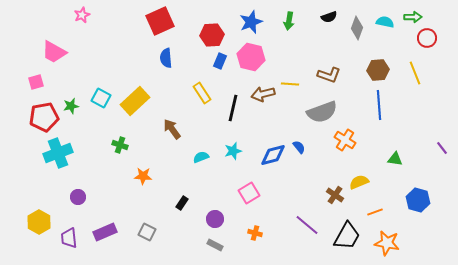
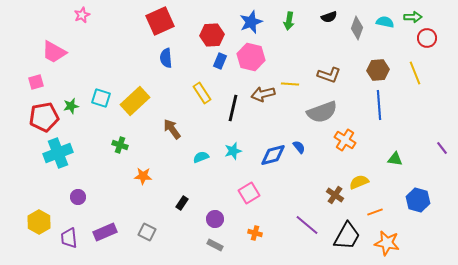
cyan square at (101, 98): rotated 12 degrees counterclockwise
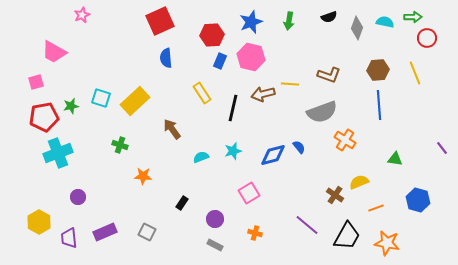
orange line at (375, 212): moved 1 px right, 4 px up
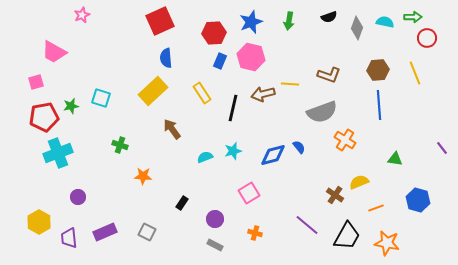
red hexagon at (212, 35): moved 2 px right, 2 px up
yellow rectangle at (135, 101): moved 18 px right, 10 px up
cyan semicircle at (201, 157): moved 4 px right
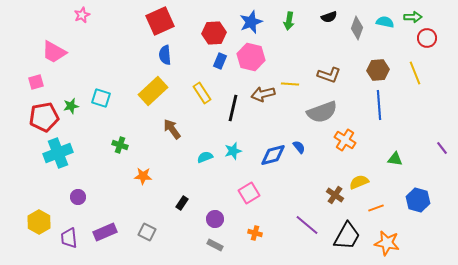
blue semicircle at (166, 58): moved 1 px left, 3 px up
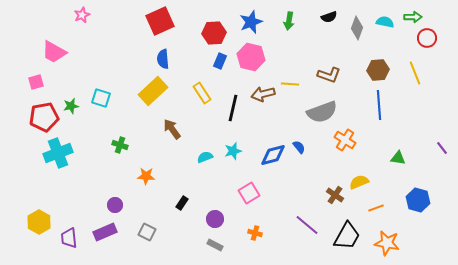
blue semicircle at (165, 55): moved 2 px left, 4 px down
green triangle at (395, 159): moved 3 px right, 1 px up
orange star at (143, 176): moved 3 px right
purple circle at (78, 197): moved 37 px right, 8 px down
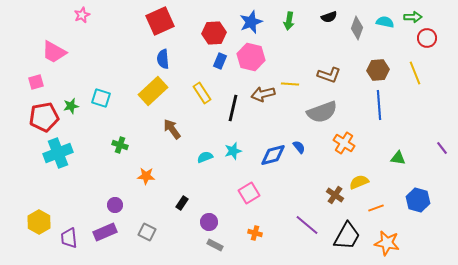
orange cross at (345, 140): moved 1 px left, 3 px down
purple circle at (215, 219): moved 6 px left, 3 px down
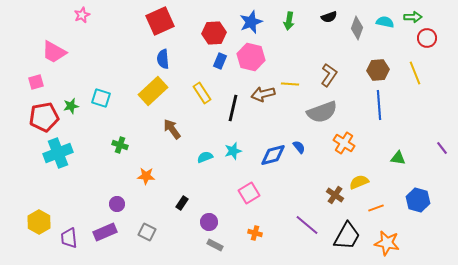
brown L-shape at (329, 75): rotated 75 degrees counterclockwise
purple circle at (115, 205): moved 2 px right, 1 px up
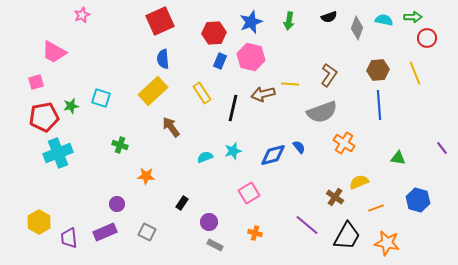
cyan semicircle at (385, 22): moved 1 px left, 2 px up
brown arrow at (172, 129): moved 1 px left, 2 px up
brown cross at (335, 195): moved 2 px down
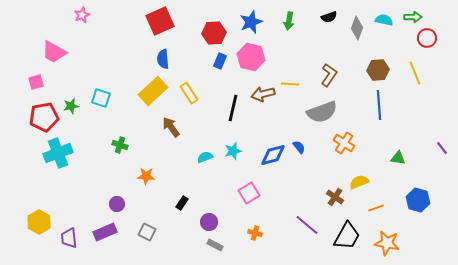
yellow rectangle at (202, 93): moved 13 px left
